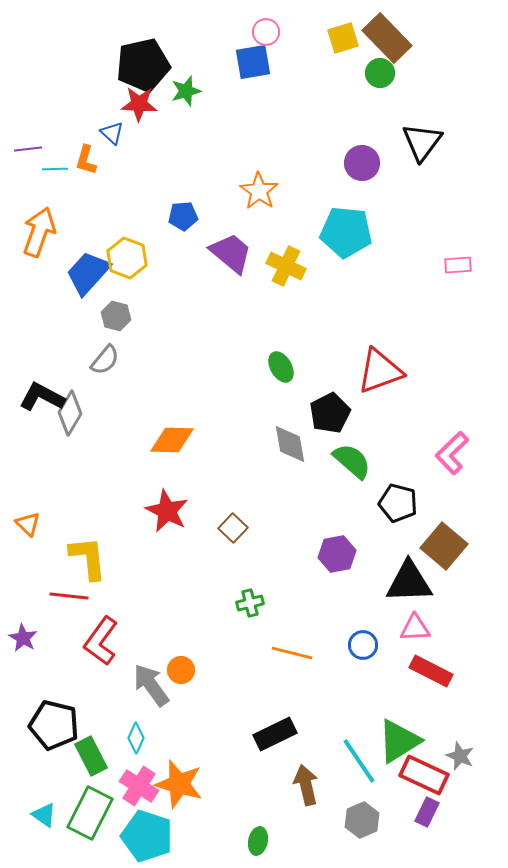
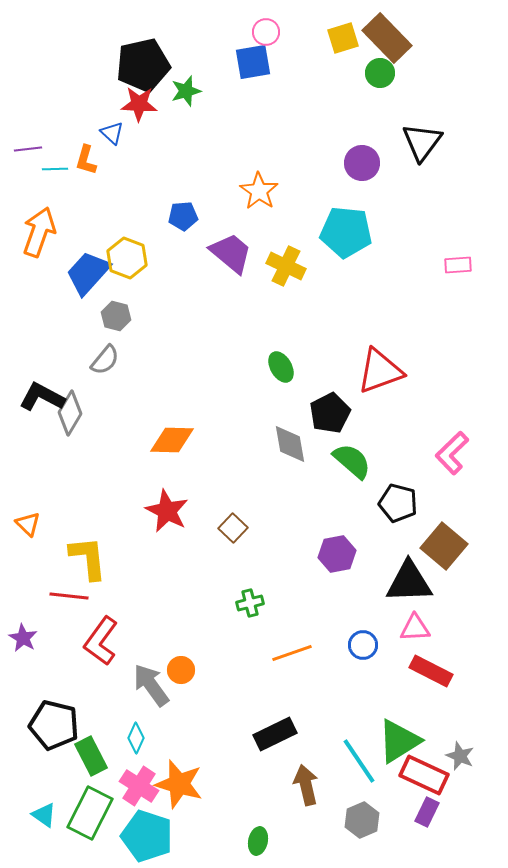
orange line at (292, 653): rotated 33 degrees counterclockwise
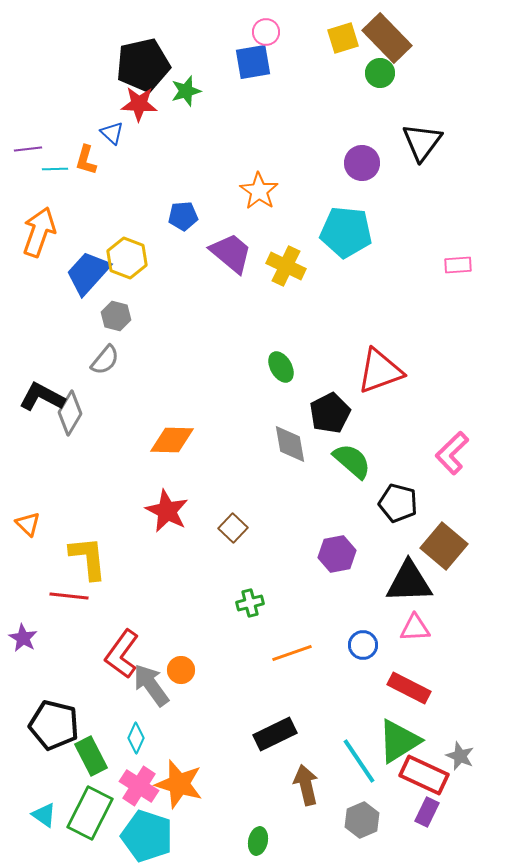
red L-shape at (101, 641): moved 21 px right, 13 px down
red rectangle at (431, 671): moved 22 px left, 17 px down
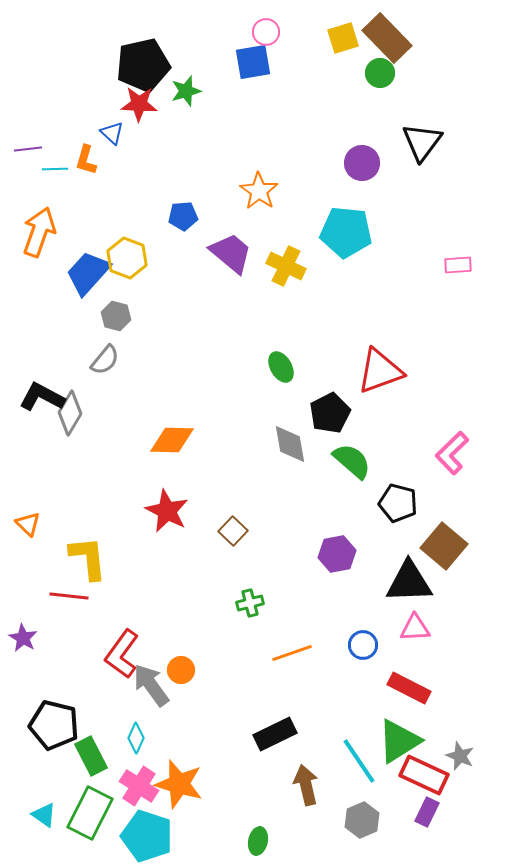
brown square at (233, 528): moved 3 px down
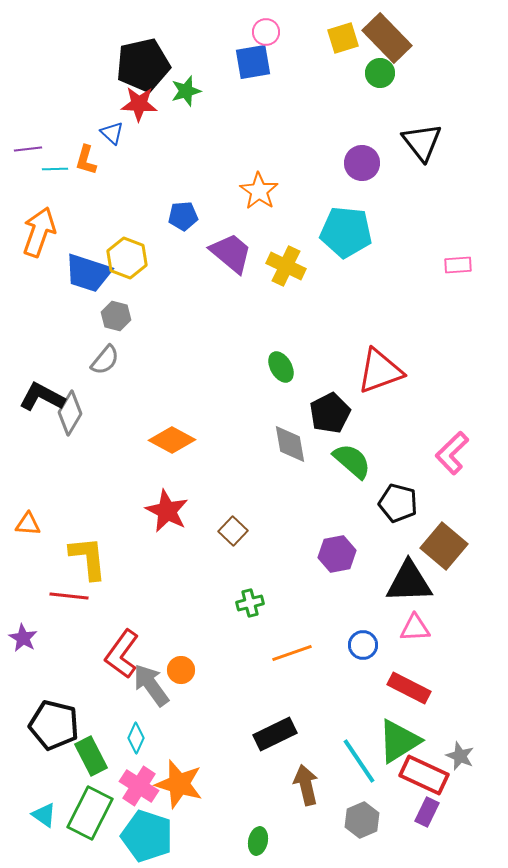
black triangle at (422, 142): rotated 15 degrees counterclockwise
blue trapezoid at (88, 273): rotated 114 degrees counterclockwise
orange diamond at (172, 440): rotated 27 degrees clockwise
orange triangle at (28, 524): rotated 40 degrees counterclockwise
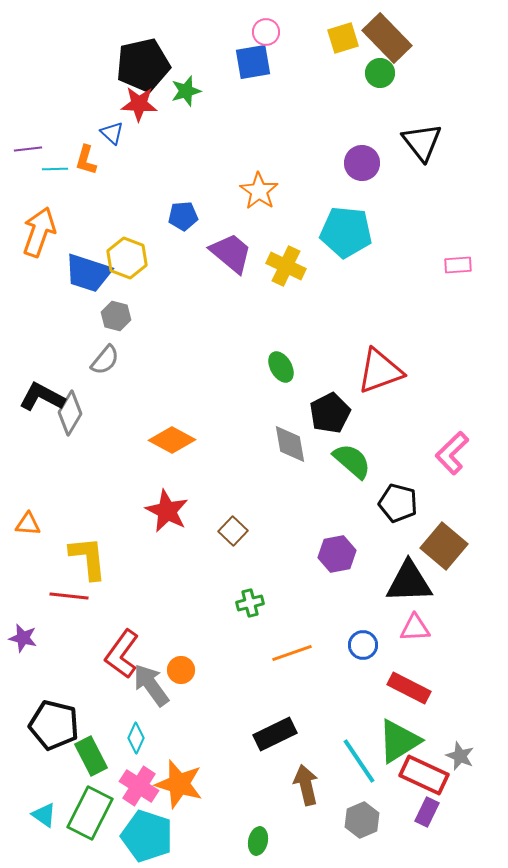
purple star at (23, 638): rotated 16 degrees counterclockwise
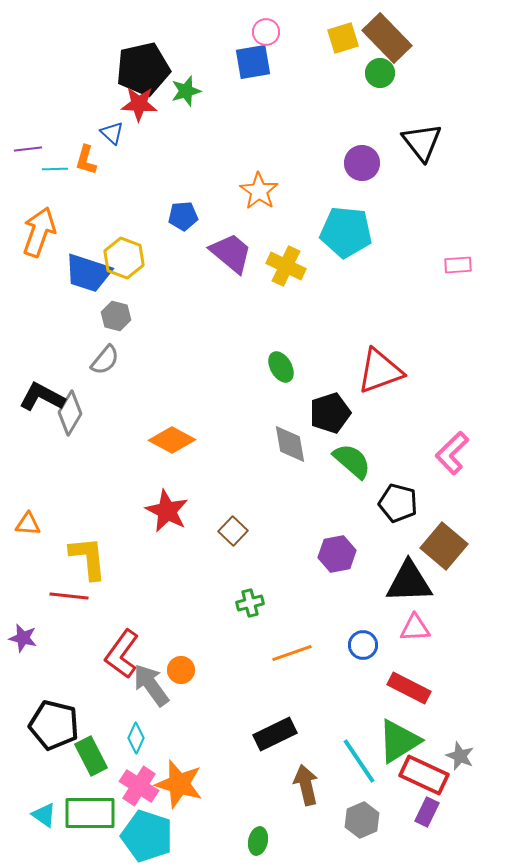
black pentagon at (143, 65): moved 4 px down
yellow hexagon at (127, 258): moved 3 px left
black pentagon at (330, 413): rotated 9 degrees clockwise
green rectangle at (90, 813): rotated 63 degrees clockwise
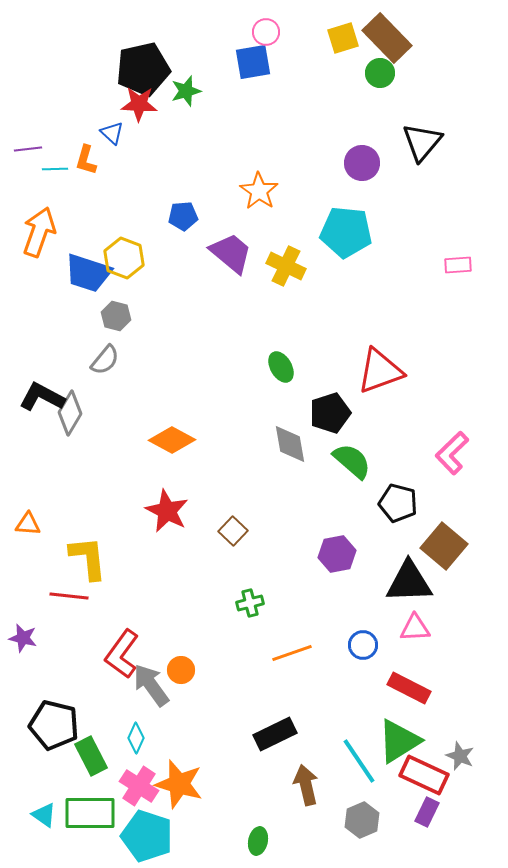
black triangle at (422, 142): rotated 18 degrees clockwise
